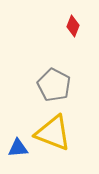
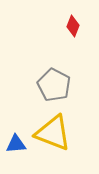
blue triangle: moved 2 px left, 4 px up
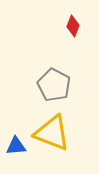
yellow triangle: moved 1 px left
blue triangle: moved 2 px down
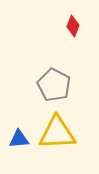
yellow triangle: moved 5 px right; rotated 24 degrees counterclockwise
blue triangle: moved 3 px right, 7 px up
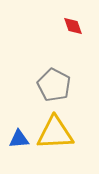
red diamond: rotated 40 degrees counterclockwise
yellow triangle: moved 2 px left
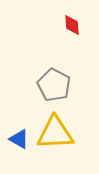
red diamond: moved 1 px left, 1 px up; rotated 15 degrees clockwise
blue triangle: rotated 35 degrees clockwise
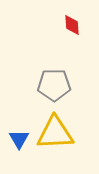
gray pentagon: rotated 28 degrees counterclockwise
blue triangle: rotated 30 degrees clockwise
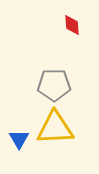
yellow triangle: moved 5 px up
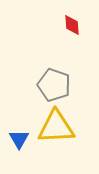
gray pentagon: rotated 20 degrees clockwise
yellow triangle: moved 1 px right, 1 px up
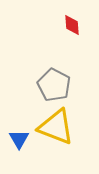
gray pentagon: rotated 8 degrees clockwise
yellow triangle: rotated 24 degrees clockwise
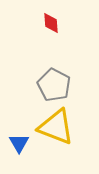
red diamond: moved 21 px left, 2 px up
blue triangle: moved 4 px down
